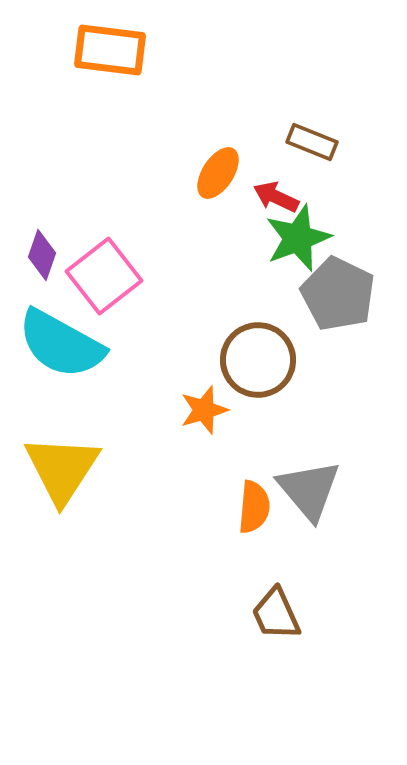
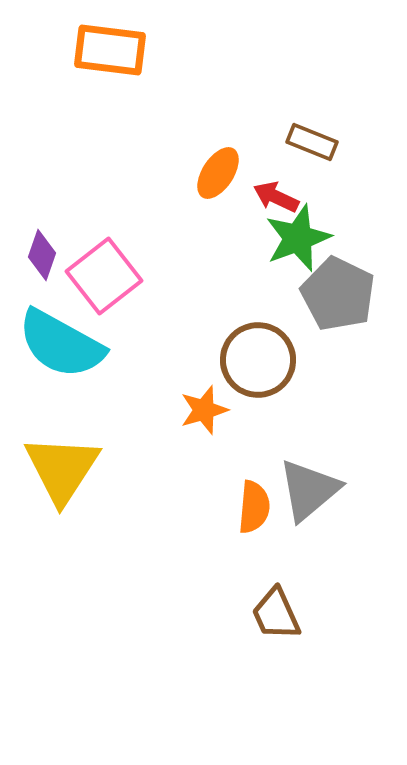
gray triangle: rotated 30 degrees clockwise
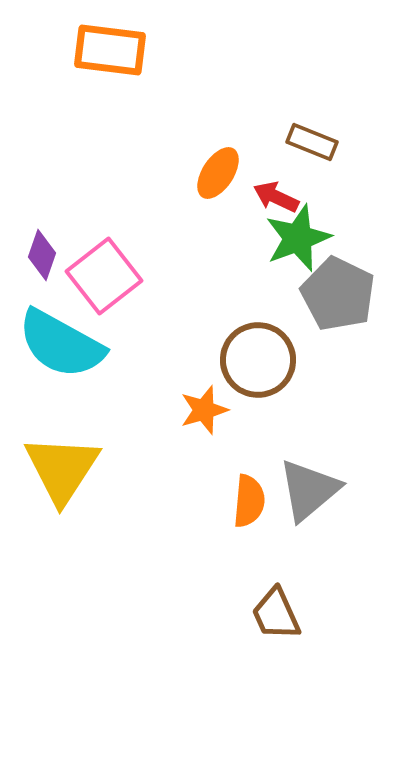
orange semicircle: moved 5 px left, 6 px up
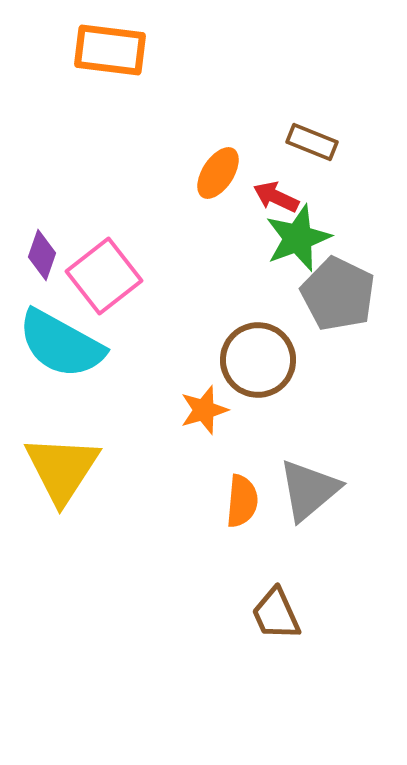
orange semicircle: moved 7 px left
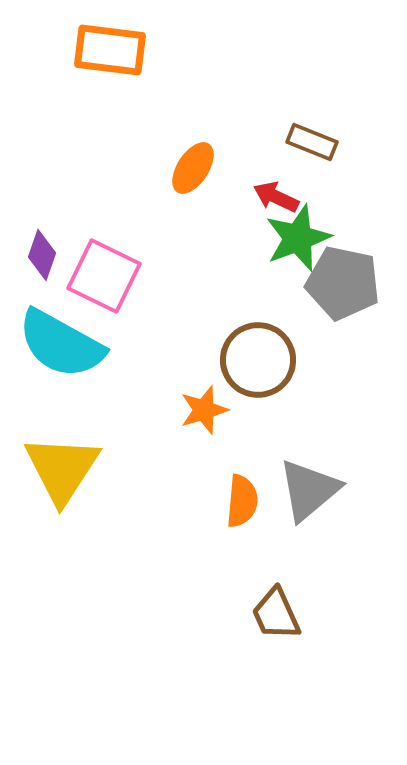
orange ellipse: moved 25 px left, 5 px up
pink square: rotated 26 degrees counterclockwise
gray pentagon: moved 5 px right, 11 px up; rotated 14 degrees counterclockwise
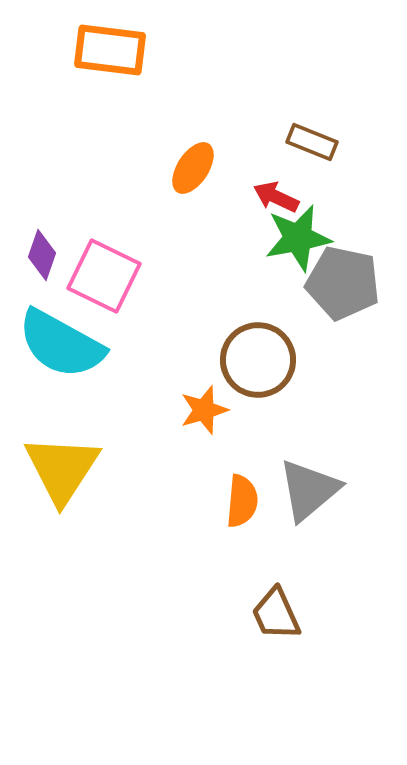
green star: rotated 10 degrees clockwise
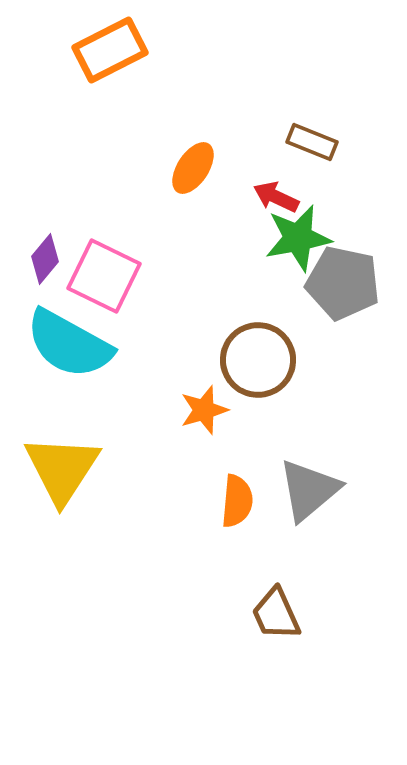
orange rectangle: rotated 34 degrees counterclockwise
purple diamond: moved 3 px right, 4 px down; rotated 21 degrees clockwise
cyan semicircle: moved 8 px right
orange semicircle: moved 5 px left
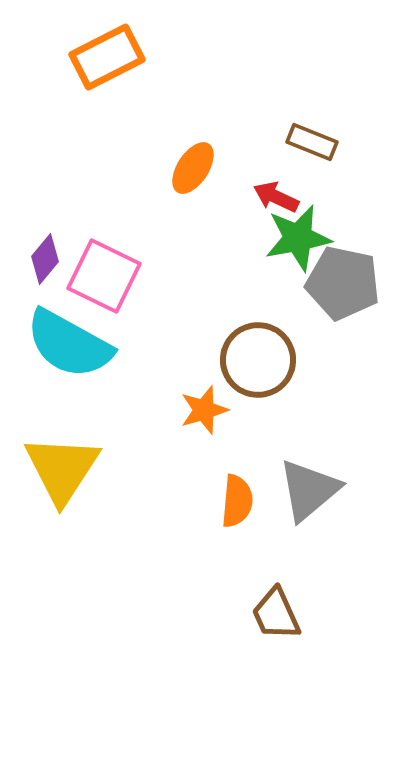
orange rectangle: moved 3 px left, 7 px down
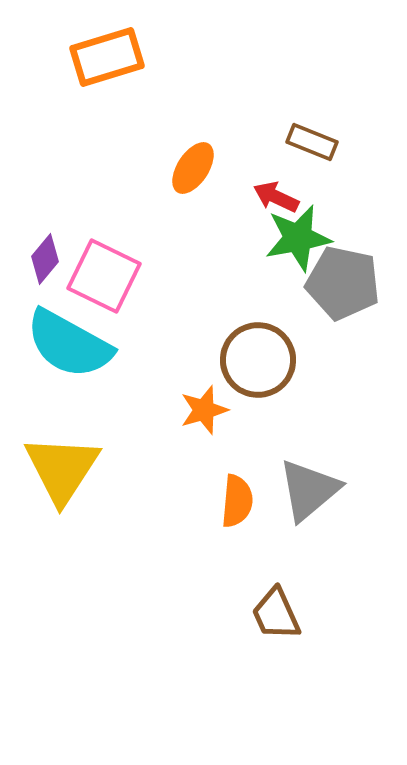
orange rectangle: rotated 10 degrees clockwise
